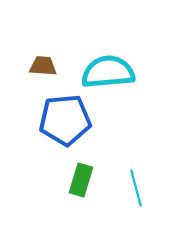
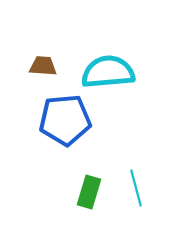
green rectangle: moved 8 px right, 12 px down
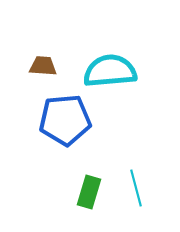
cyan semicircle: moved 2 px right, 1 px up
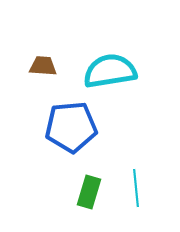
cyan semicircle: rotated 4 degrees counterclockwise
blue pentagon: moved 6 px right, 7 px down
cyan line: rotated 9 degrees clockwise
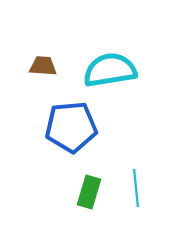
cyan semicircle: moved 1 px up
